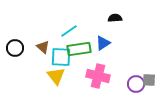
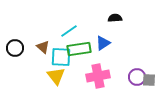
pink cross: rotated 25 degrees counterclockwise
purple circle: moved 1 px right, 7 px up
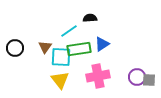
black semicircle: moved 25 px left
blue triangle: moved 1 px left, 1 px down
brown triangle: moved 2 px right; rotated 24 degrees clockwise
yellow triangle: moved 4 px right, 4 px down
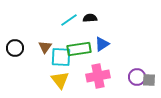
cyan line: moved 11 px up
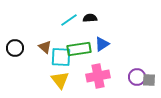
brown triangle: rotated 24 degrees counterclockwise
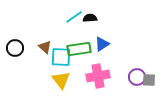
cyan line: moved 5 px right, 3 px up
yellow triangle: moved 1 px right
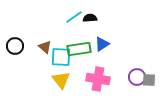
black circle: moved 2 px up
pink cross: moved 3 px down; rotated 20 degrees clockwise
